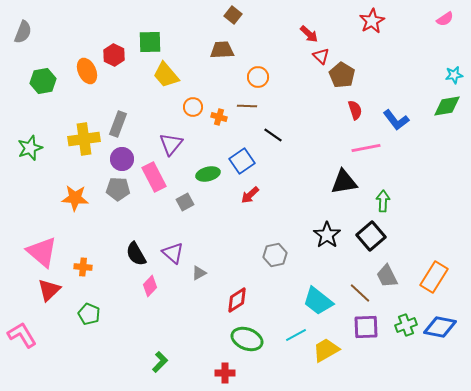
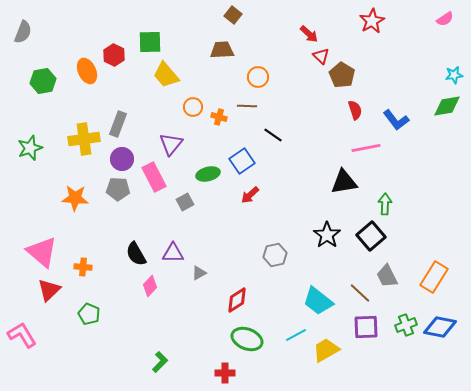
green arrow at (383, 201): moved 2 px right, 3 px down
purple triangle at (173, 253): rotated 40 degrees counterclockwise
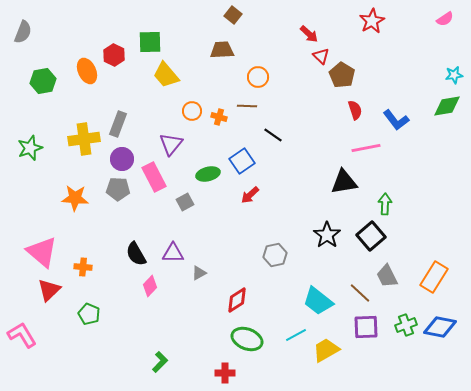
orange circle at (193, 107): moved 1 px left, 4 px down
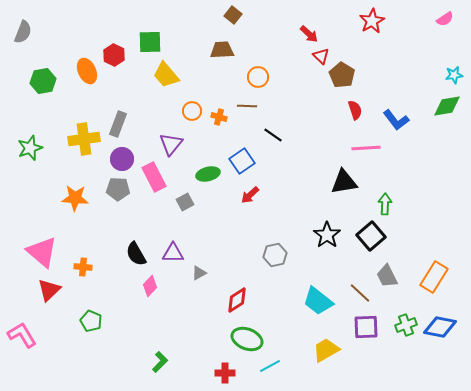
pink line at (366, 148): rotated 8 degrees clockwise
green pentagon at (89, 314): moved 2 px right, 7 px down
cyan line at (296, 335): moved 26 px left, 31 px down
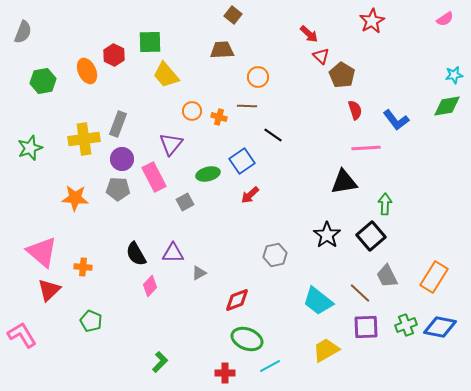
red diamond at (237, 300): rotated 12 degrees clockwise
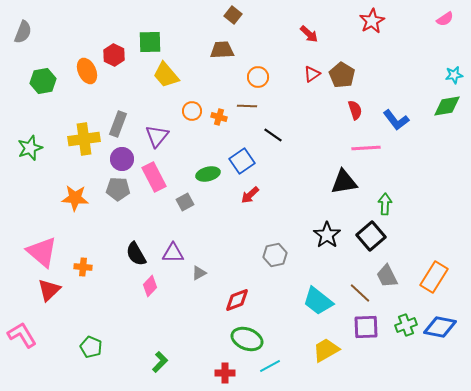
red triangle at (321, 56): moved 9 px left, 18 px down; rotated 42 degrees clockwise
purple triangle at (171, 144): moved 14 px left, 8 px up
green pentagon at (91, 321): moved 26 px down
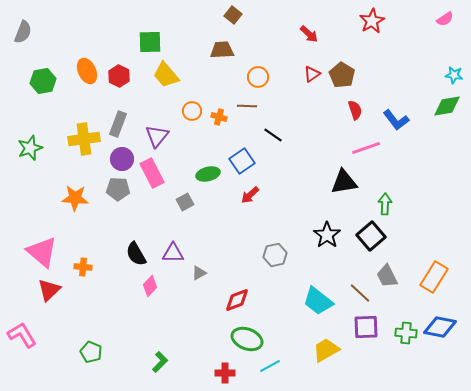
red hexagon at (114, 55): moved 5 px right, 21 px down
cyan star at (454, 75): rotated 18 degrees clockwise
pink line at (366, 148): rotated 16 degrees counterclockwise
pink rectangle at (154, 177): moved 2 px left, 4 px up
green cross at (406, 325): moved 8 px down; rotated 25 degrees clockwise
green pentagon at (91, 347): moved 5 px down
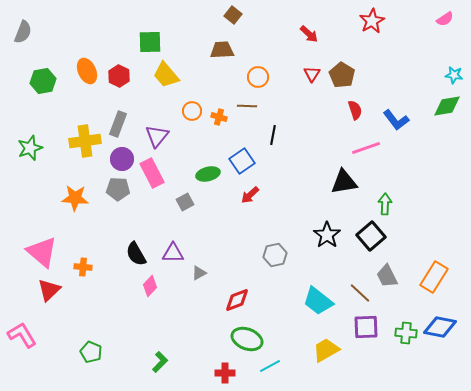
red triangle at (312, 74): rotated 24 degrees counterclockwise
black line at (273, 135): rotated 66 degrees clockwise
yellow cross at (84, 139): moved 1 px right, 2 px down
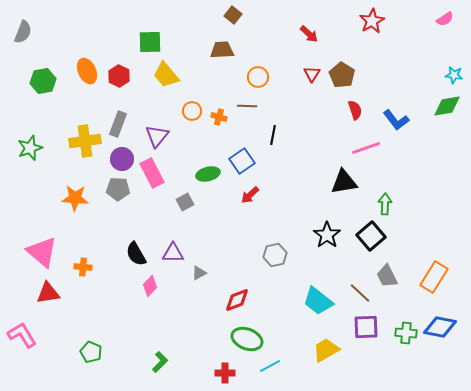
red triangle at (49, 290): moved 1 px left, 3 px down; rotated 35 degrees clockwise
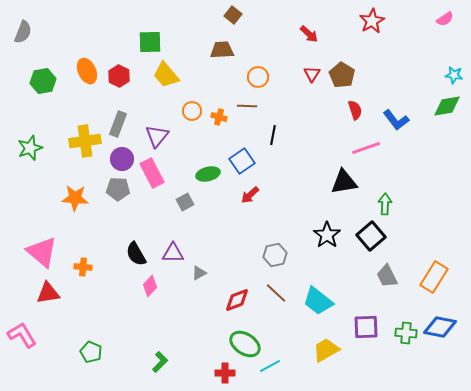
brown line at (360, 293): moved 84 px left
green ellipse at (247, 339): moved 2 px left, 5 px down; rotated 12 degrees clockwise
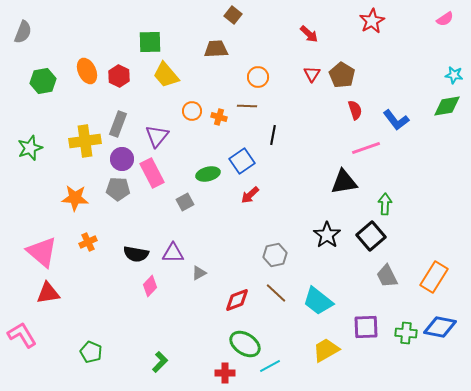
brown trapezoid at (222, 50): moved 6 px left, 1 px up
black semicircle at (136, 254): rotated 50 degrees counterclockwise
orange cross at (83, 267): moved 5 px right, 25 px up; rotated 30 degrees counterclockwise
